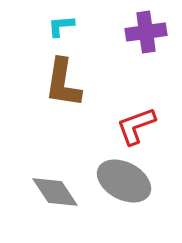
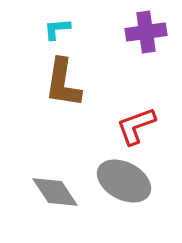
cyan L-shape: moved 4 px left, 3 px down
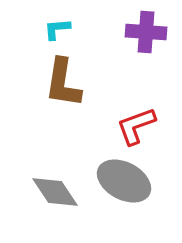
purple cross: rotated 12 degrees clockwise
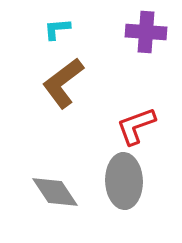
brown L-shape: rotated 44 degrees clockwise
gray ellipse: rotated 60 degrees clockwise
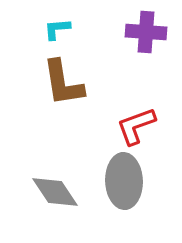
brown L-shape: rotated 62 degrees counterclockwise
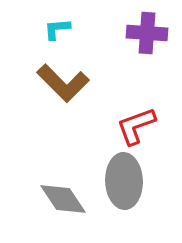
purple cross: moved 1 px right, 1 px down
brown L-shape: rotated 36 degrees counterclockwise
gray diamond: moved 8 px right, 7 px down
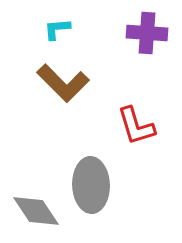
red L-shape: rotated 87 degrees counterclockwise
gray ellipse: moved 33 px left, 4 px down
gray diamond: moved 27 px left, 12 px down
